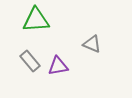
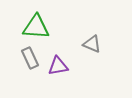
green triangle: moved 7 px down; rotated 8 degrees clockwise
gray rectangle: moved 3 px up; rotated 15 degrees clockwise
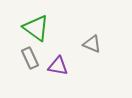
green triangle: moved 1 px down; rotated 32 degrees clockwise
purple triangle: rotated 20 degrees clockwise
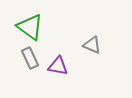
green triangle: moved 6 px left, 1 px up
gray triangle: moved 1 px down
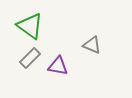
green triangle: moved 1 px up
gray rectangle: rotated 70 degrees clockwise
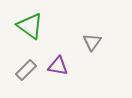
gray triangle: moved 3 px up; rotated 42 degrees clockwise
gray rectangle: moved 4 px left, 12 px down
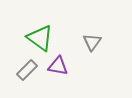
green triangle: moved 10 px right, 12 px down
gray rectangle: moved 1 px right
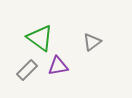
gray triangle: rotated 18 degrees clockwise
purple triangle: rotated 20 degrees counterclockwise
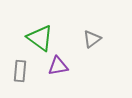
gray triangle: moved 3 px up
gray rectangle: moved 7 px left, 1 px down; rotated 40 degrees counterclockwise
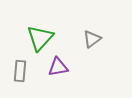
green triangle: rotated 36 degrees clockwise
purple triangle: moved 1 px down
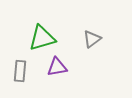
green triangle: moved 2 px right; rotated 32 degrees clockwise
purple triangle: moved 1 px left
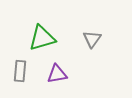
gray triangle: rotated 18 degrees counterclockwise
purple triangle: moved 7 px down
